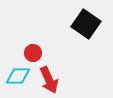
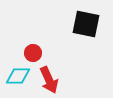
black square: rotated 24 degrees counterclockwise
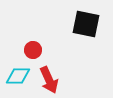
red circle: moved 3 px up
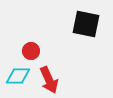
red circle: moved 2 px left, 1 px down
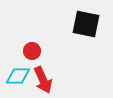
red circle: moved 1 px right
red arrow: moved 6 px left
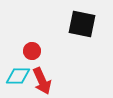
black square: moved 4 px left
red arrow: moved 1 px left, 1 px down
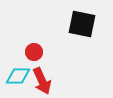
red circle: moved 2 px right, 1 px down
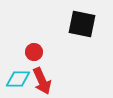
cyan diamond: moved 3 px down
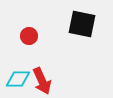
red circle: moved 5 px left, 16 px up
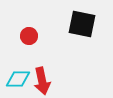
red arrow: rotated 12 degrees clockwise
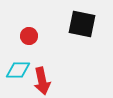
cyan diamond: moved 9 px up
